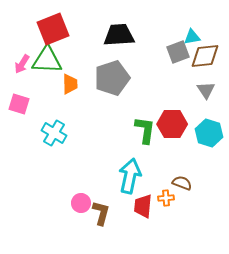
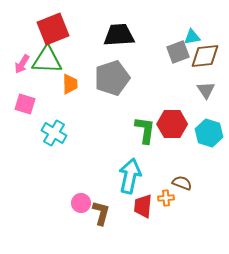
pink square: moved 6 px right
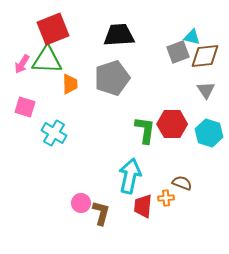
cyan triangle: rotated 24 degrees clockwise
pink square: moved 3 px down
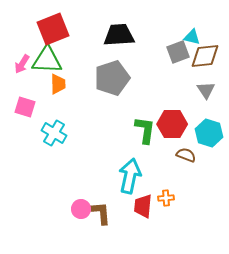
orange trapezoid: moved 12 px left
brown semicircle: moved 4 px right, 28 px up
pink circle: moved 6 px down
brown L-shape: rotated 20 degrees counterclockwise
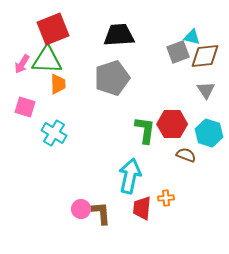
red trapezoid: moved 1 px left, 2 px down
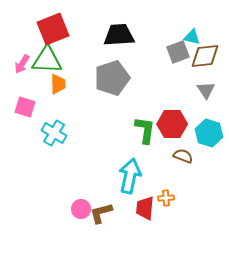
brown semicircle: moved 3 px left, 1 px down
red trapezoid: moved 3 px right
brown L-shape: rotated 100 degrees counterclockwise
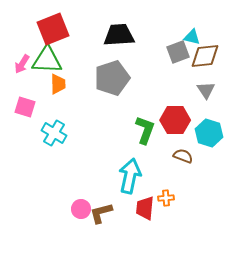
red hexagon: moved 3 px right, 4 px up
green L-shape: rotated 12 degrees clockwise
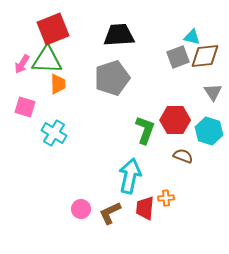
gray square: moved 5 px down
gray triangle: moved 7 px right, 2 px down
cyan hexagon: moved 2 px up
brown L-shape: moved 9 px right; rotated 10 degrees counterclockwise
